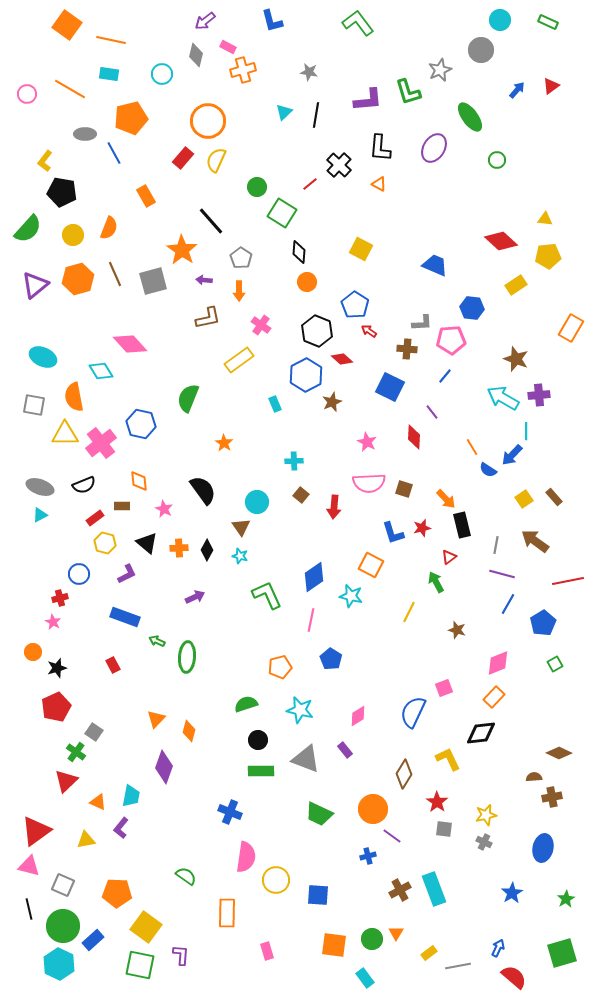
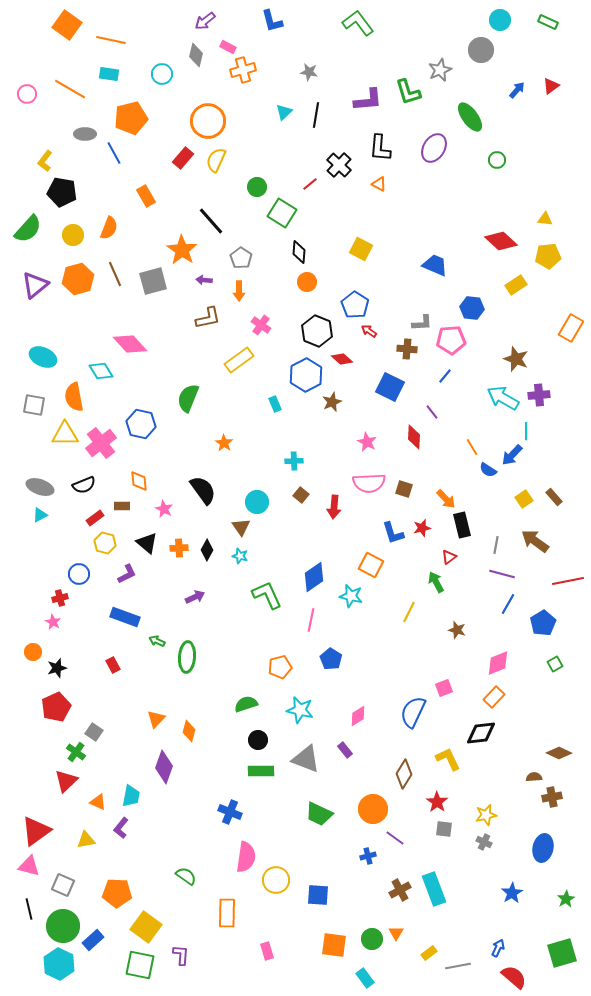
purple line at (392, 836): moved 3 px right, 2 px down
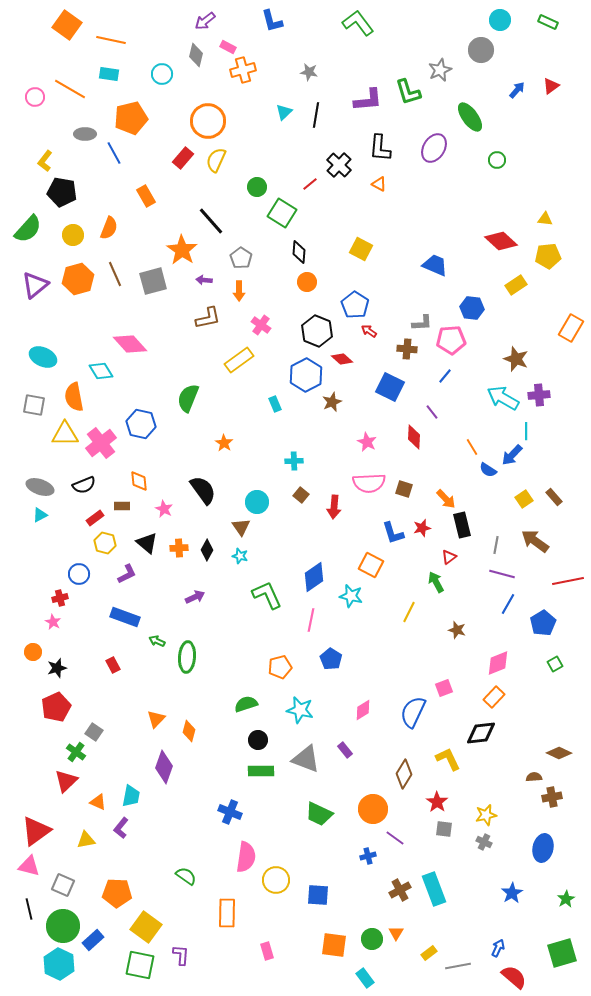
pink circle at (27, 94): moved 8 px right, 3 px down
pink diamond at (358, 716): moved 5 px right, 6 px up
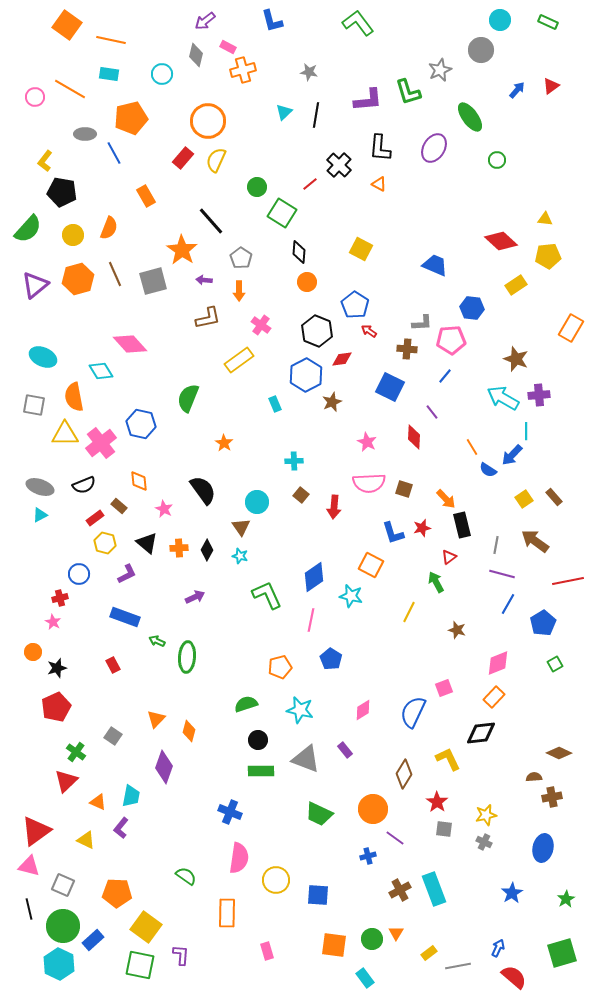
red diamond at (342, 359): rotated 50 degrees counterclockwise
brown rectangle at (122, 506): moved 3 px left; rotated 42 degrees clockwise
gray square at (94, 732): moved 19 px right, 4 px down
yellow triangle at (86, 840): rotated 36 degrees clockwise
pink semicircle at (246, 857): moved 7 px left, 1 px down
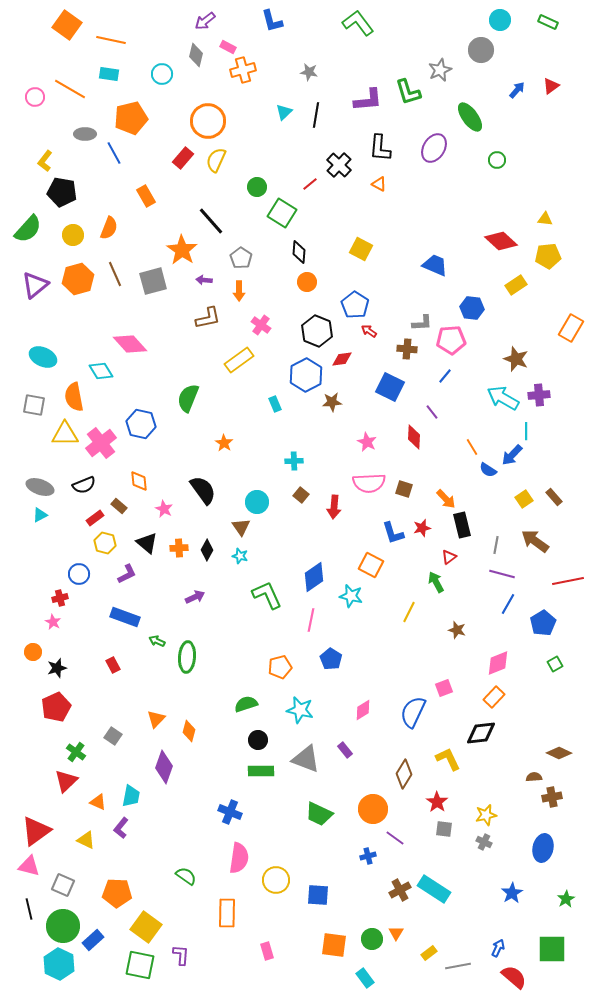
brown star at (332, 402): rotated 18 degrees clockwise
cyan rectangle at (434, 889): rotated 36 degrees counterclockwise
green square at (562, 953): moved 10 px left, 4 px up; rotated 16 degrees clockwise
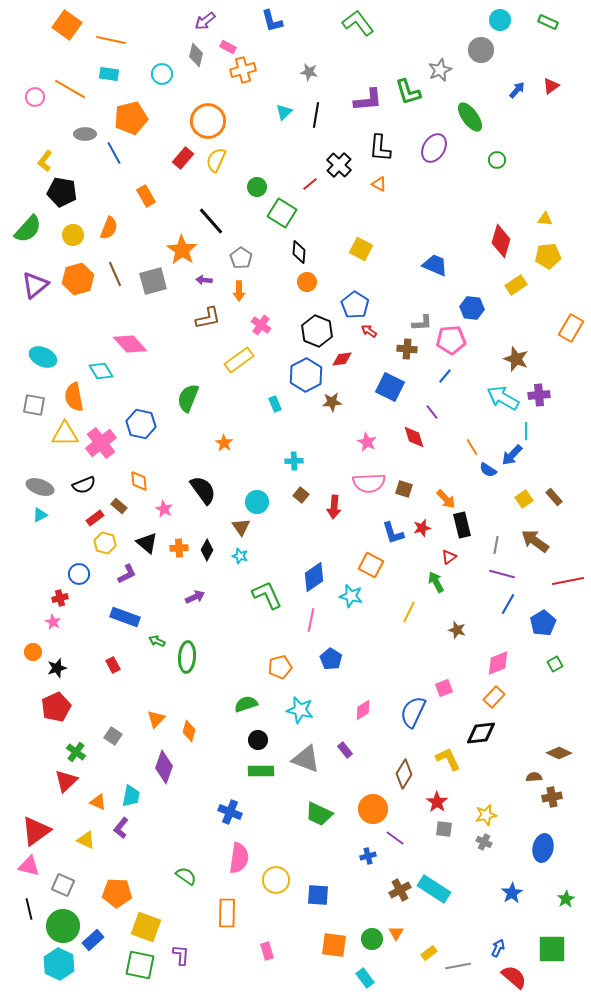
red diamond at (501, 241): rotated 64 degrees clockwise
red diamond at (414, 437): rotated 20 degrees counterclockwise
yellow square at (146, 927): rotated 16 degrees counterclockwise
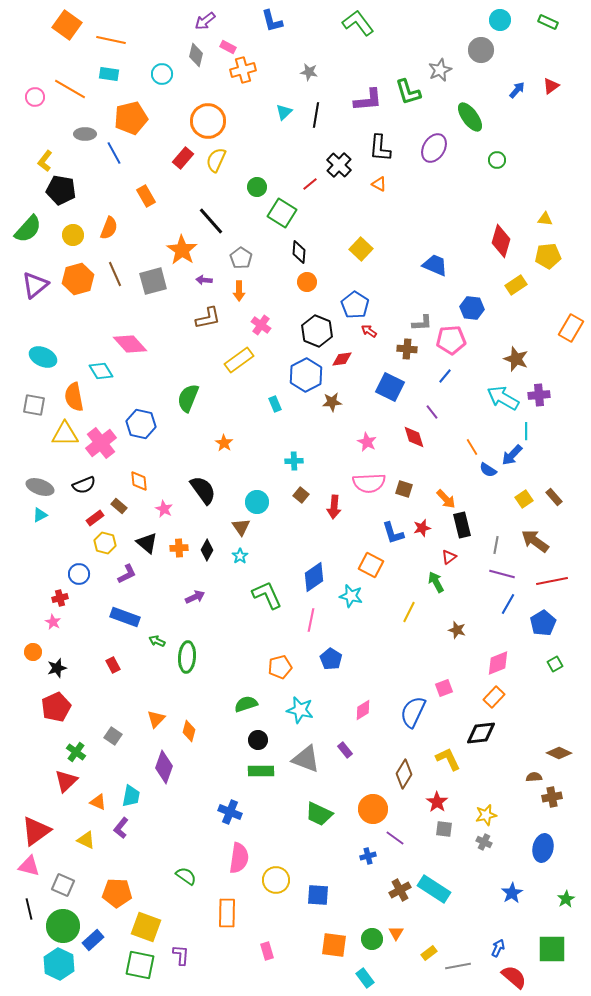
black pentagon at (62, 192): moved 1 px left, 2 px up
yellow square at (361, 249): rotated 15 degrees clockwise
cyan star at (240, 556): rotated 21 degrees clockwise
red line at (568, 581): moved 16 px left
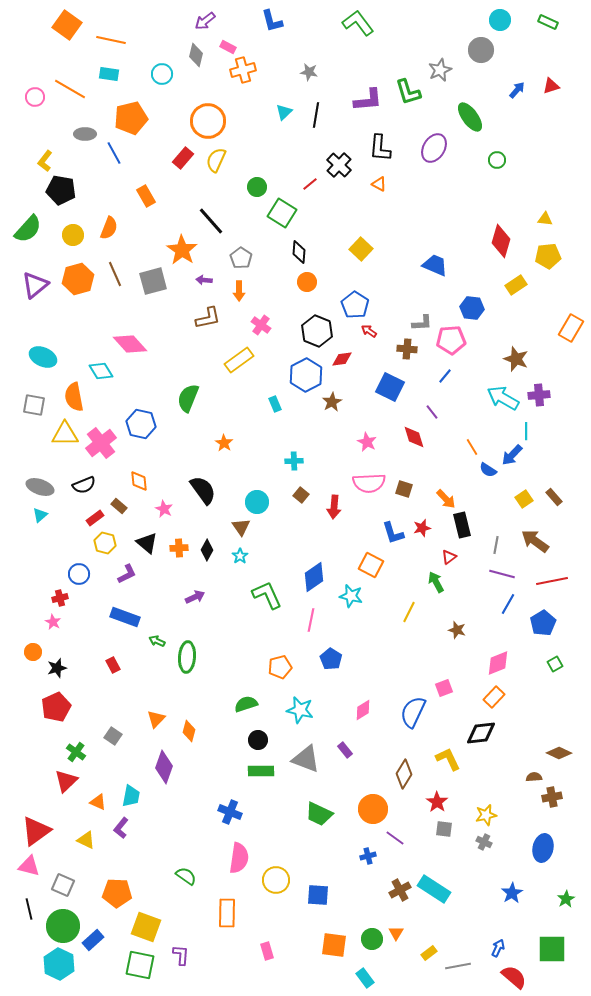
red triangle at (551, 86): rotated 18 degrees clockwise
brown star at (332, 402): rotated 24 degrees counterclockwise
cyan triangle at (40, 515): rotated 14 degrees counterclockwise
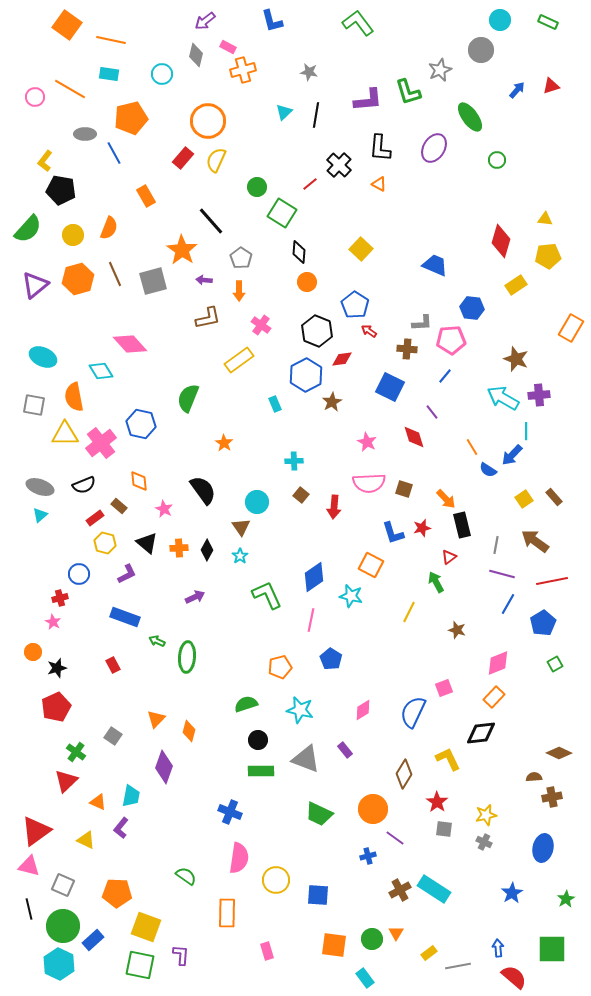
blue arrow at (498, 948): rotated 30 degrees counterclockwise
